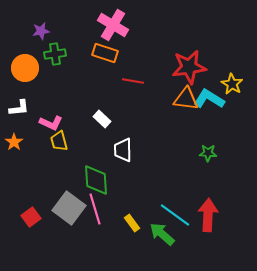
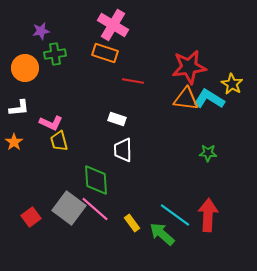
white rectangle: moved 15 px right; rotated 24 degrees counterclockwise
pink line: rotated 32 degrees counterclockwise
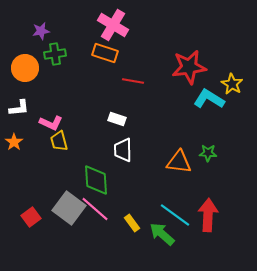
orange triangle: moved 7 px left, 63 px down
